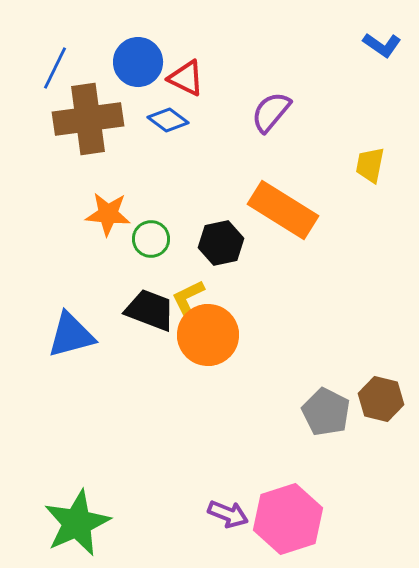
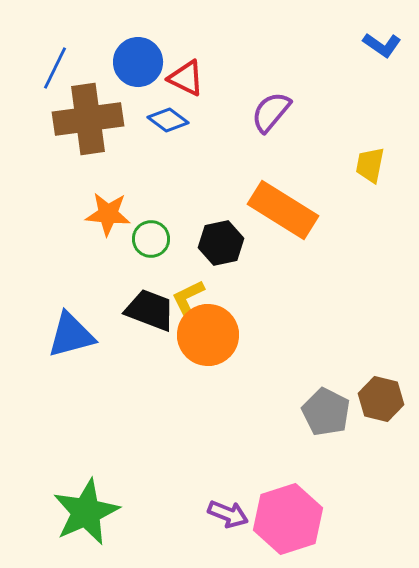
green star: moved 9 px right, 11 px up
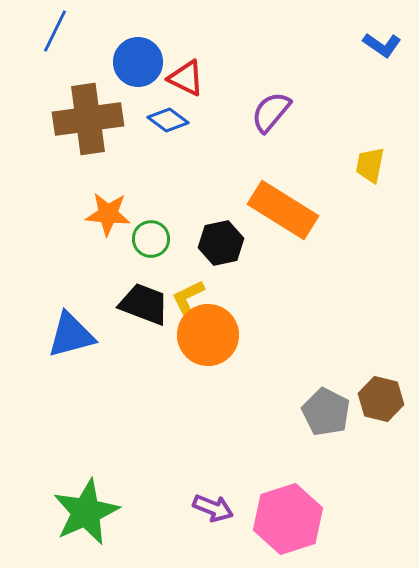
blue line: moved 37 px up
black trapezoid: moved 6 px left, 6 px up
purple arrow: moved 15 px left, 6 px up
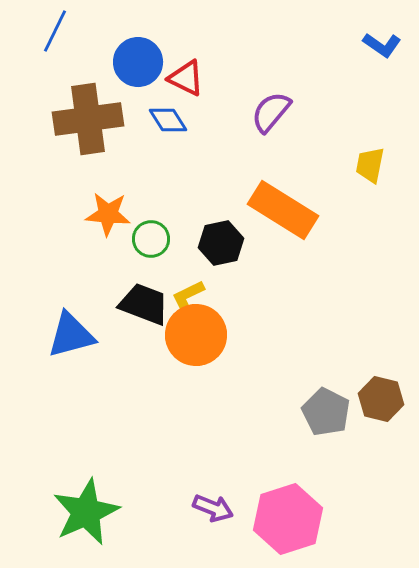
blue diamond: rotated 21 degrees clockwise
orange circle: moved 12 px left
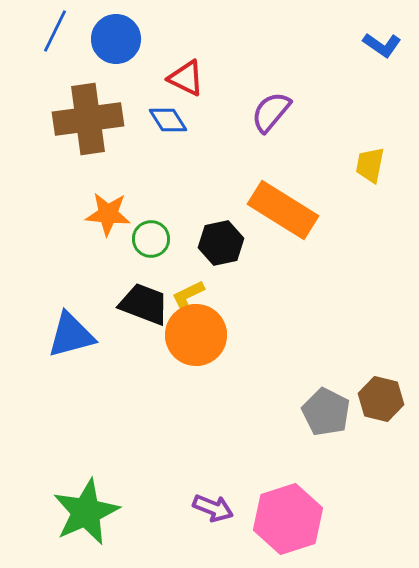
blue circle: moved 22 px left, 23 px up
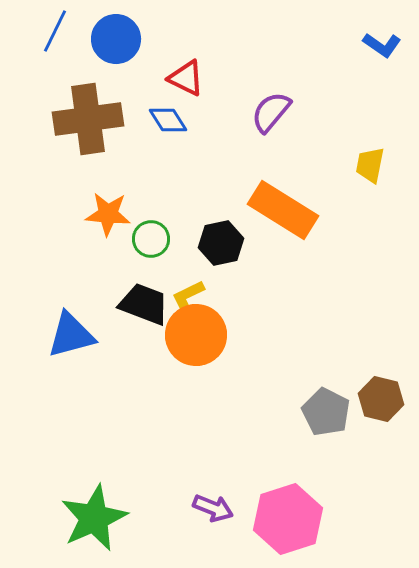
green star: moved 8 px right, 6 px down
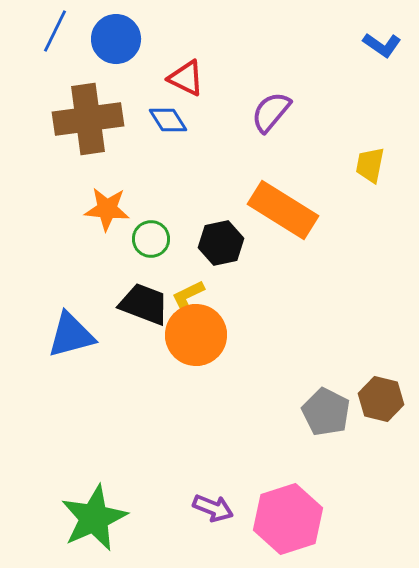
orange star: moved 1 px left, 5 px up
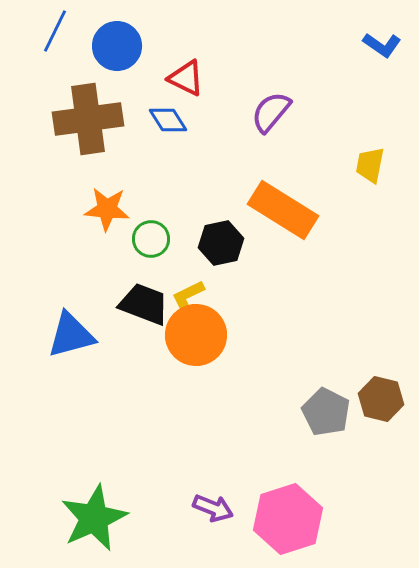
blue circle: moved 1 px right, 7 px down
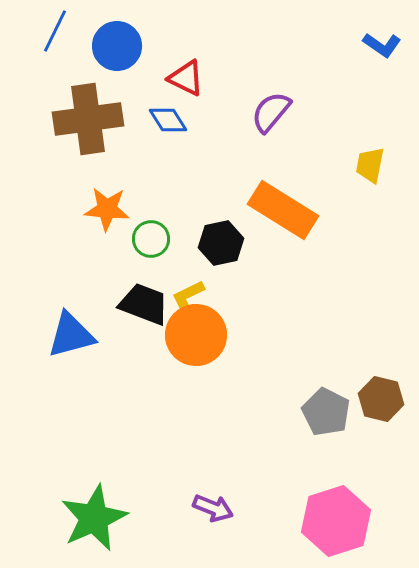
pink hexagon: moved 48 px right, 2 px down
